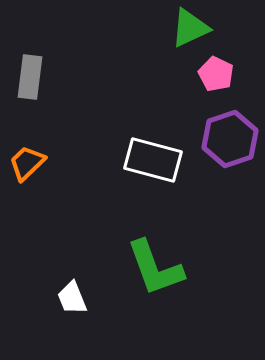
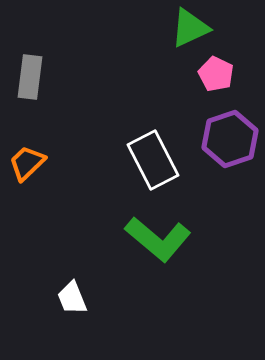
white rectangle: rotated 48 degrees clockwise
green L-shape: moved 3 px right, 29 px up; rotated 30 degrees counterclockwise
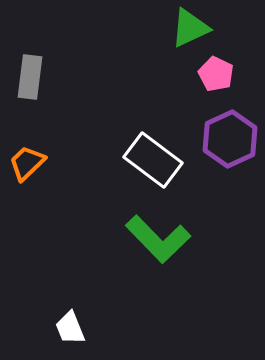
purple hexagon: rotated 6 degrees counterclockwise
white rectangle: rotated 26 degrees counterclockwise
green L-shape: rotated 6 degrees clockwise
white trapezoid: moved 2 px left, 30 px down
